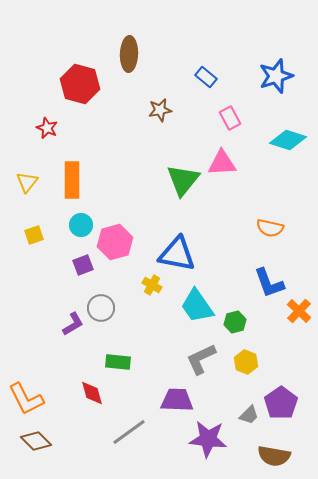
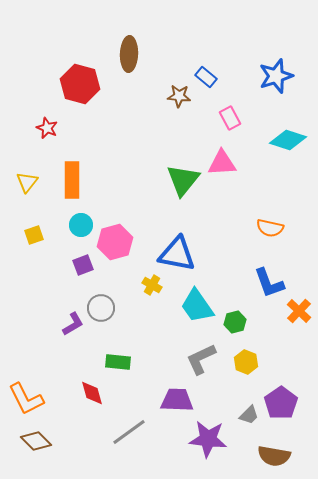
brown star: moved 19 px right, 14 px up; rotated 15 degrees clockwise
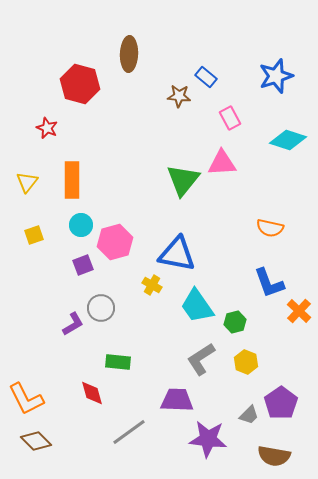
gray L-shape: rotated 8 degrees counterclockwise
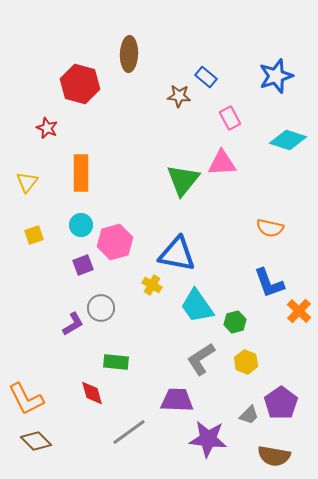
orange rectangle: moved 9 px right, 7 px up
green rectangle: moved 2 px left
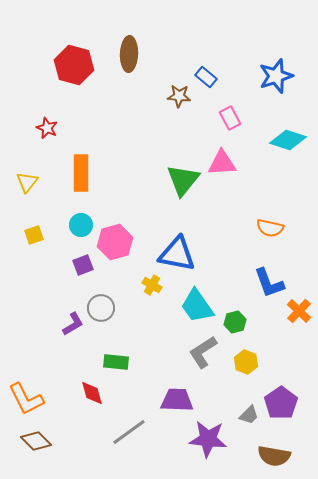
red hexagon: moved 6 px left, 19 px up
gray L-shape: moved 2 px right, 7 px up
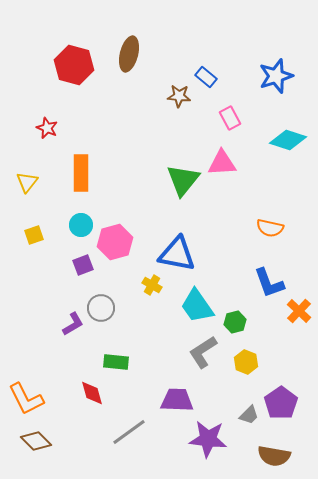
brown ellipse: rotated 12 degrees clockwise
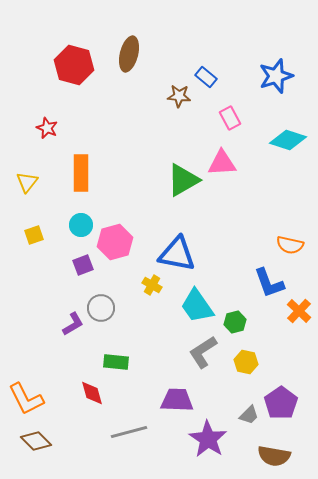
green triangle: rotated 21 degrees clockwise
orange semicircle: moved 20 px right, 17 px down
yellow hexagon: rotated 10 degrees counterclockwise
gray line: rotated 21 degrees clockwise
purple star: rotated 27 degrees clockwise
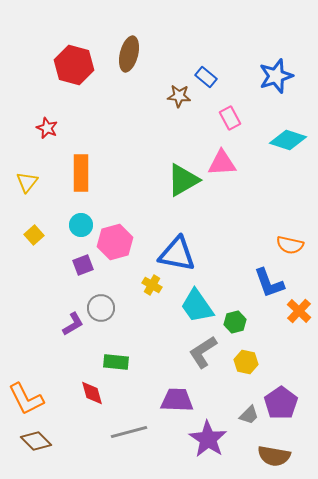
yellow square: rotated 24 degrees counterclockwise
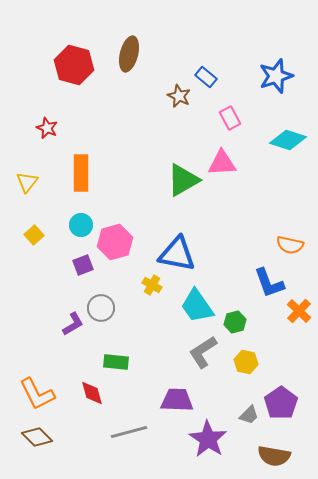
brown star: rotated 20 degrees clockwise
orange L-shape: moved 11 px right, 5 px up
brown diamond: moved 1 px right, 4 px up
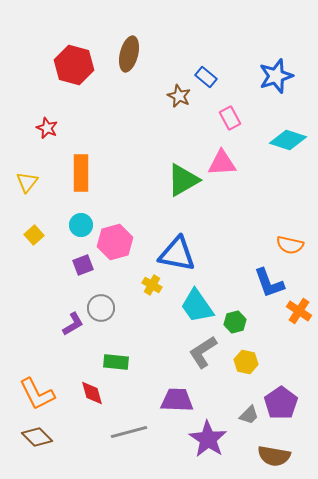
orange cross: rotated 10 degrees counterclockwise
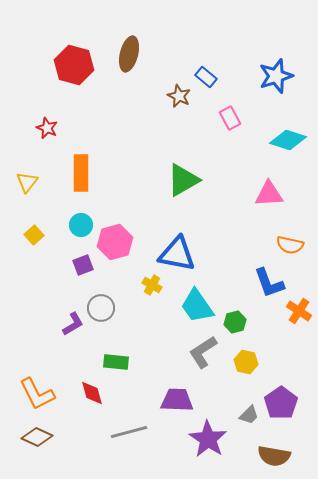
pink triangle: moved 47 px right, 31 px down
brown diamond: rotated 20 degrees counterclockwise
